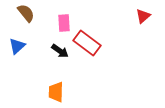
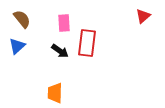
brown semicircle: moved 4 px left, 6 px down
red rectangle: rotated 60 degrees clockwise
orange trapezoid: moved 1 px left, 1 px down
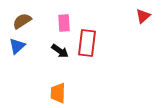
brown semicircle: moved 2 px down; rotated 84 degrees counterclockwise
orange trapezoid: moved 3 px right
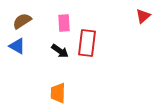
blue triangle: rotated 48 degrees counterclockwise
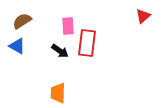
pink rectangle: moved 4 px right, 3 px down
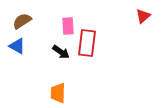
black arrow: moved 1 px right, 1 px down
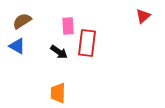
black arrow: moved 2 px left
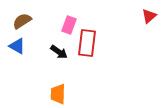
red triangle: moved 6 px right
pink rectangle: moved 1 px right, 1 px up; rotated 24 degrees clockwise
orange trapezoid: moved 1 px down
